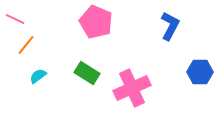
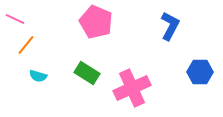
cyan semicircle: rotated 126 degrees counterclockwise
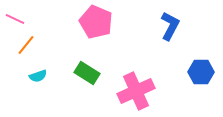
blue hexagon: moved 1 px right
cyan semicircle: rotated 36 degrees counterclockwise
pink cross: moved 4 px right, 3 px down
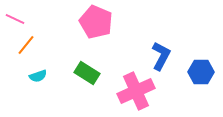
blue L-shape: moved 9 px left, 30 px down
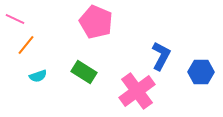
green rectangle: moved 3 px left, 1 px up
pink cross: moved 1 px right; rotated 12 degrees counterclockwise
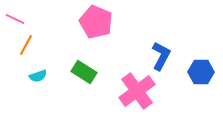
orange line: rotated 10 degrees counterclockwise
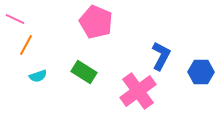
pink cross: moved 1 px right
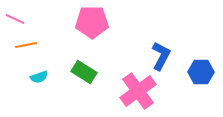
pink pentagon: moved 4 px left; rotated 24 degrees counterclockwise
orange line: rotated 50 degrees clockwise
cyan semicircle: moved 1 px right, 1 px down
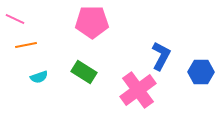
pink cross: moved 1 px up
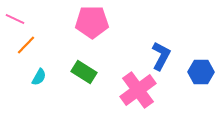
orange line: rotated 35 degrees counterclockwise
cyan semicircle: rotated 42 degrees counterclockwise
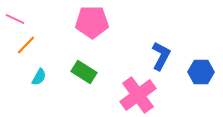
pink cross: moved 5 px down
